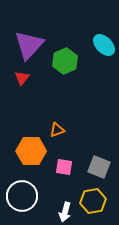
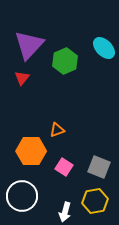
cyan ellipse: moved 3 px down
pink square: rotated 24 degrees clockwise
yellow hexagon: moved 2 px right
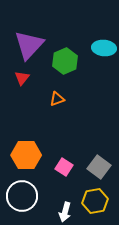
cyan ellipse: rotated 40 degrees counterclockwise
orange triangle: moved 31 px up
orange hexagon: moved 5 px left, 4 px down
gray square: rotated 15 degrees clockwise
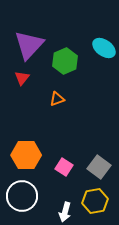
cyan ellipse: rotated 30 degrees clockwise
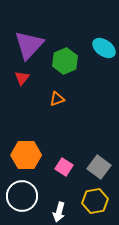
white arrow: moved 6 px left
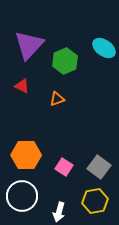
red triangle: moved 8 px down; rotated 42 degrees counterclockwise
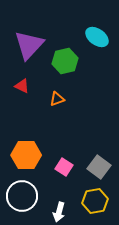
cyan ellipse: moved 7 px left, 11 px up
green hexagon: rotated 10 degrees clockwise
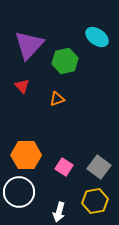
red triangle: rotated 21 degrees clockwise
white circle: moved 3 px left, 4 px up
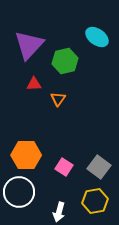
red triangle: moved 12 px right, 2 px up; rotated 49 degrees counterclockwise
orange triangle: moved 1 px right; rotated 35 degrees counterclockwise
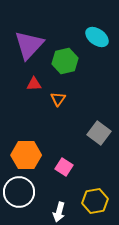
gray square: moved 34 px up
